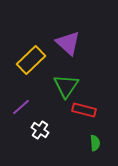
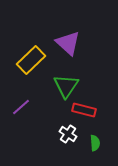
white cross: moved 28 px right, 4 px down
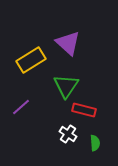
yellow rectangle: rotated 12 degrees clockwise
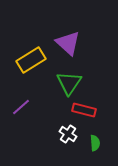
green triangle: moved 3 px right, 3 px up
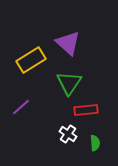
red rectangle: moved 2 px right; rotated 20 degrees counterclockwise
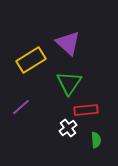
white cross: moved 6 px up; rotated 18 degrees clockwise
green semicircle: moved 1 px right, 3 px up
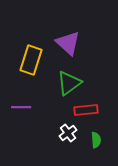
yellow rectangle: rotated 40 degrees counterclockwise
green triangle: rotated 20 degrees clockwise
purple line: rotated 42 degrees clockwise
white cross: moved 5 px down
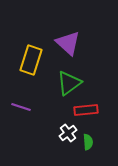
purple line: rotated 18 degrees clockwise
green semicircle: moved 8 px left, 2 px down
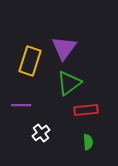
purple triangle: moved 4 px left, 5 px down; rotated 24 degrees clockwise
yellow rectangle: moved 1 px left, 1 px down
purple line: moved 2 px up; rotated 18 degrees counterclockwise
white cross: moved 27 px left
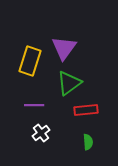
purple line: moved 13 px right
